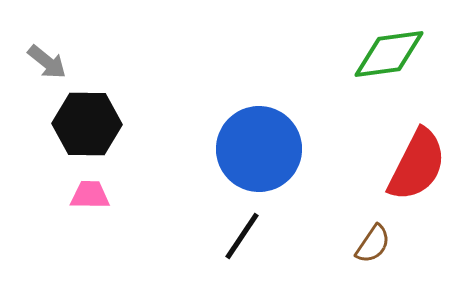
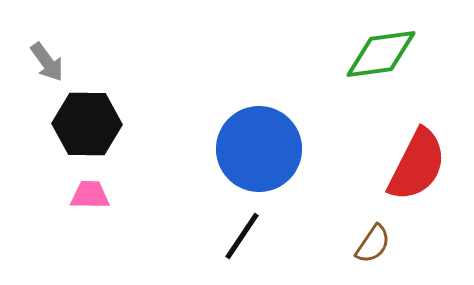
green diamond: moved 8 px left
gray arrow: rotated 15 degrees clockwise
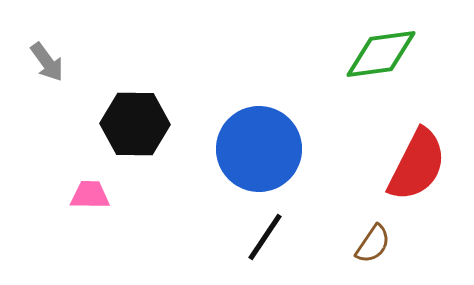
black hexagon: moved 48 px right
black line: moved 23 px right, 1 px down
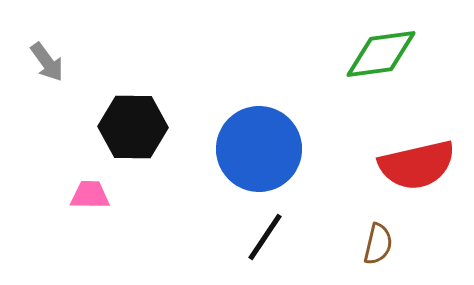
black hexagon: moved 2 px left, 3 px down
red semicircle: rotated 50 degrees clockwise
brown semicircle: moved 5 px right; rotated 21 degrees counterclockwise
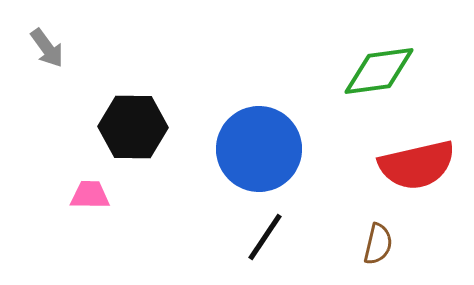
green diamond: moved 2 px left, 17 px down
gray arrow: moved 14 px up
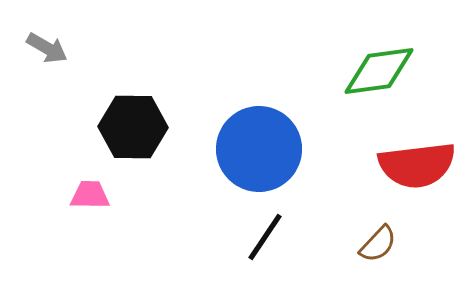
gray arrow: rotated 24 degrees counterclockwise
red semicircle: rotated 6 degrees clockwise
brown semicircle: rotated 30 degrees clockwise
